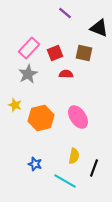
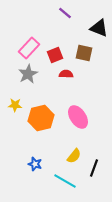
red square: moved 2 px down
yellow star: rotated 16 degrees counterclockwise
yellow semicircle: rotated 28 degrees clockwise
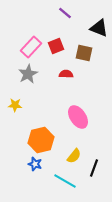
pink rectangle: moved 2 px right, 1 px up
red square: moved 1 px right, 9 px up
orange hexagon: moved 22 px down
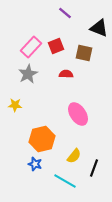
pink ellipse: moved 3 px up
orange hexagon: moved 1 px right, 1 px up
